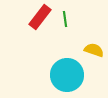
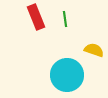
red rectangle: moved 4 px left; rotated 60 degrees counterclockwise
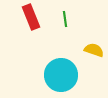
red rectangle: moved 5 px left
cyan circle: moved 6 px left
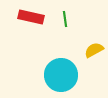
red rectangle: rotated 55 degrees counterclockwise
yellow semicircle: rotated 48 degrees counterclockwise
